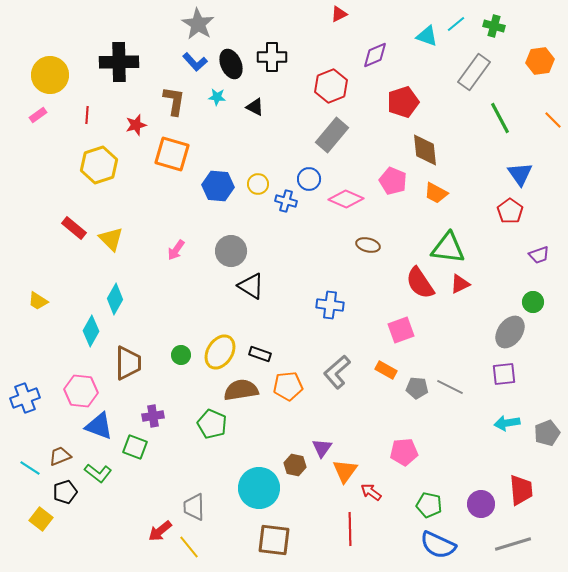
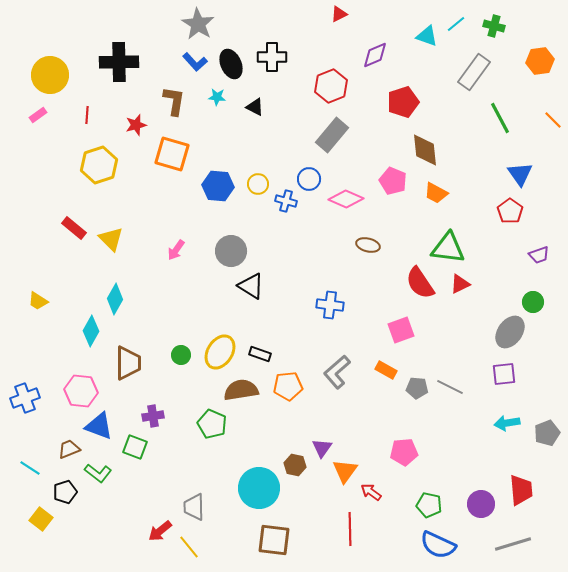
brown trapezoid at (60, 456): moved 9 px right, 7 px up
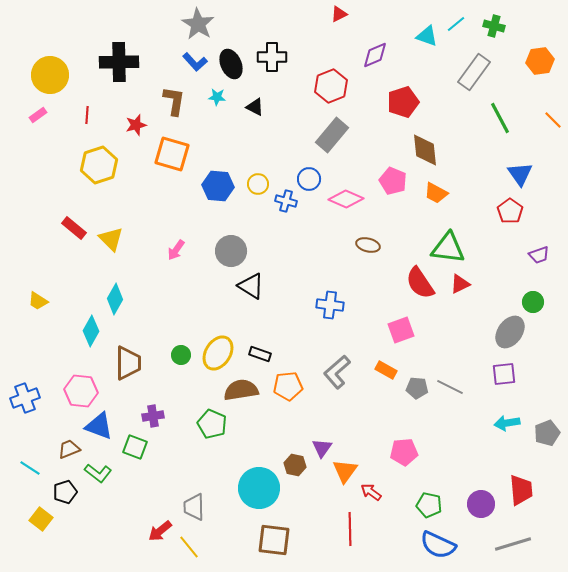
yellow ellipse at (220, 352): moved 2 px left, 1 px down
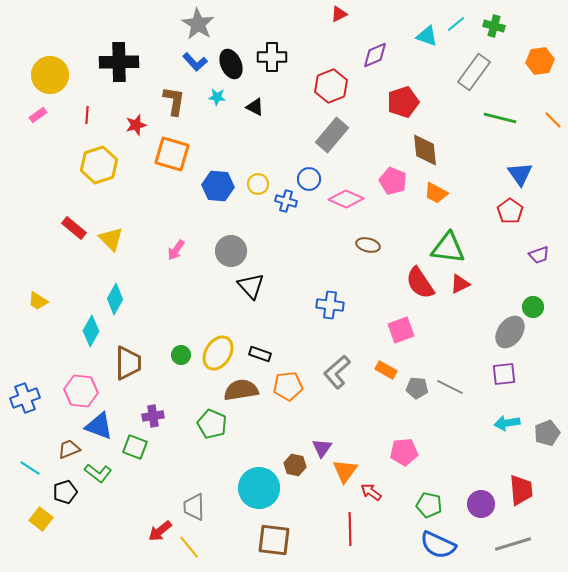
green line at (500, 118): rotated 48 degrees counterclockwise
black triangle at (251, 286): rotated 16 degrees clockwise
green circle at (533, 302): moved 5 px down
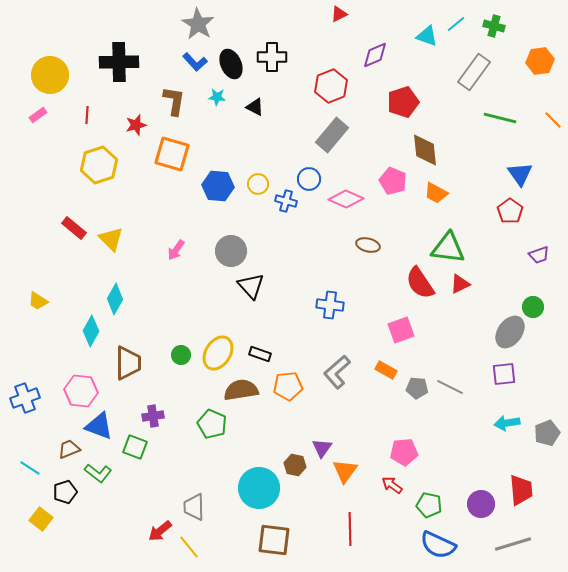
red arrow at (371, 492): moved 21 px right, 7 px up
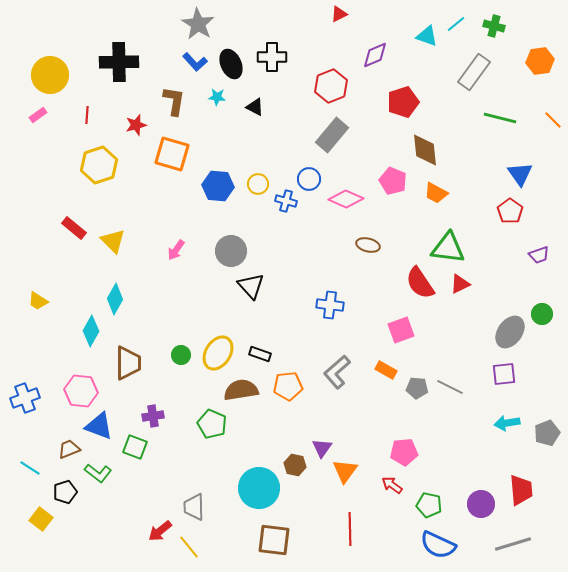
yellow triangle at (111, 239): moved 2 px right, 2 px down
green circle at (533, 307): moved 9 px right, 7 px down
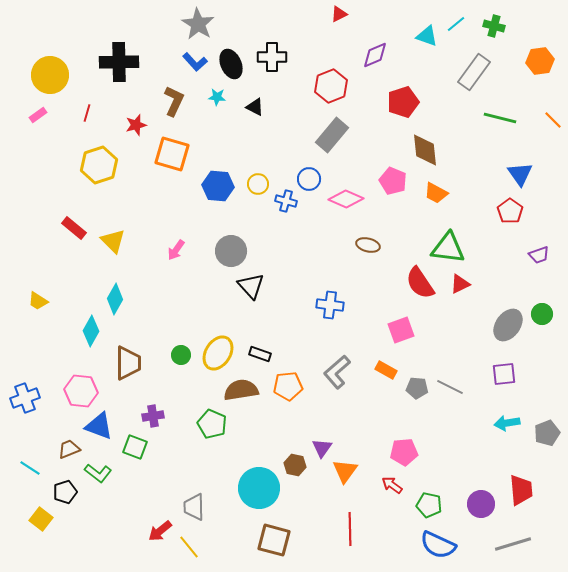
brown L-shape at (174, 101): rotated 16 degrees clockwise
red line at (87, 115): moved 2 px up; rotated 12 degrees clockwise
gray ellipse at (510, 332): moved 2 px left, 7 px up
brown square at (274, 540): rotated 8 degrees clockwise
